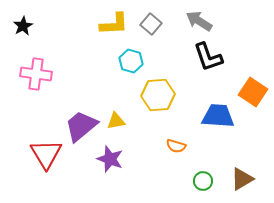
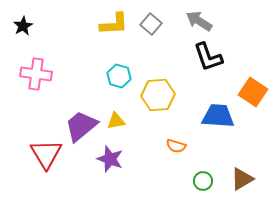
cyan hexagon: moved 12 px left, 15 px down
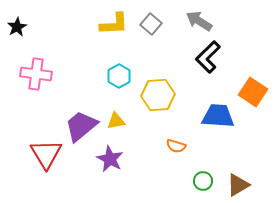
black star: moved 6 px left, 1 px down
black L-shape: rotated 64 degrees clockwise
cyan hexagon: rotated 15 degrees clockwise
purple star: rotated 8 degrees clockwise
brown triangle: moved 4 px left, 6 px down
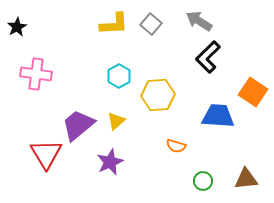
yellow triangle: rotated 30 degrees counterclockwise
purple trapezoid: moved 3 px left, 1 px up
purple star: moved 3 px down; rotated 20 degrees clockwise
brown triangle: moved 8 px right, 6 px up; rotated 25 degrees clockwise
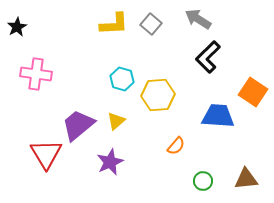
gray arrow: moved 1 px left, 2 px up
cyan hexagon: moved 3 px right, 3 px down; rotated 15 degrees counterclockwise
orange semicircle: rotated 66 degrees counterclockwise
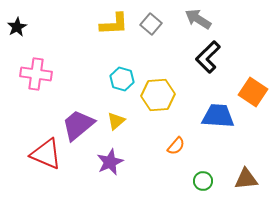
red triangle: rotated 36 degrees counterclockwise
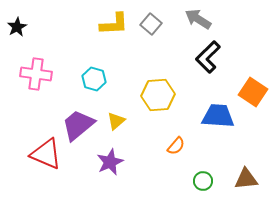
cyan hexagon: moved 28 px left
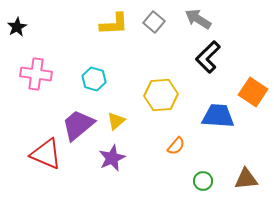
gray square: moved 3 px right, 2 px up
yellow hexagon: moved 3 px right
purple star: moved 2 px right, 4 px up
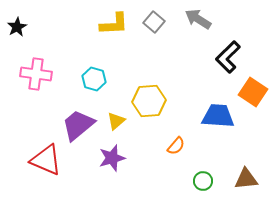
black L-shape: moved 20 px right
yellow hexagon: moved 12 px left, 6 px down
red triangle: moved 6 px down
purple star: rotated 8 degrees clockwise
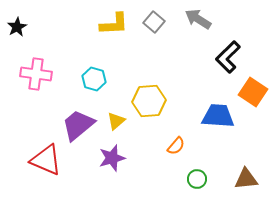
green circle: moved 6 px left, 2 px up
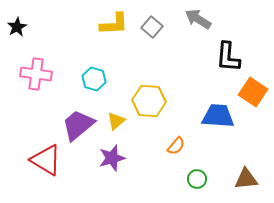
gray square: moved 2 px left, 5 px down
black L-shape: rotated 40 degrees counterclockwise
yellow hexagon: rotated 8 degrees clockwise
red triangle: rotated 8 degrees clockwise
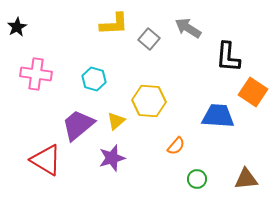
gray arrow: moved 10 px left, 9 px down
gray square: moved 3 px left, 12 px down
